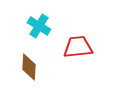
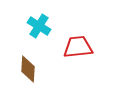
brown diamond: moved 1 px left, 2 px down
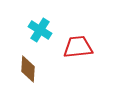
cyan cross: moved 1 px right, 4 px down
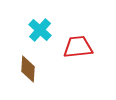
cyan cross: rotated 10 degrees clockwise
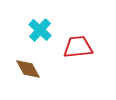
brown diamond: rotated 32 degrees counterclockwise
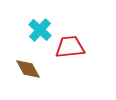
red trapezoid: moved 8 px left
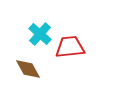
cyan cross: moved 4 px down
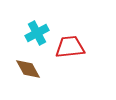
cyan cross: moved 3 px left, 1 px up; rotated 20 degrees clockwise
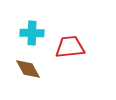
cyan cross: moved 5 px left; rotated 30 degrees clockwise
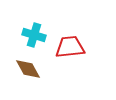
cyan cross: moved 2 px right, 2 px down; rotated 15 degrees clockwise
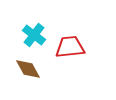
cyan cross: rotated 20 degrees clockwise
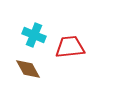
cyan cross: rotated 15 degrees counterclockwise
